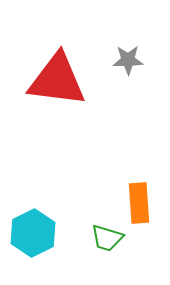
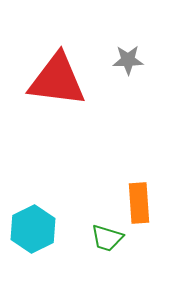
cyan hexagon: moved 4 px up
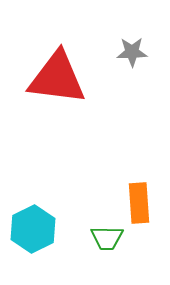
gray star: moved 4 px right, 8 px up
red triangle: moved 2 px up
green trapezoid: rotated 16 degrees counterclockwise
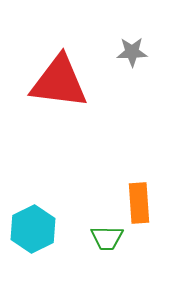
red triangle: moved 2 px right, 4 px down
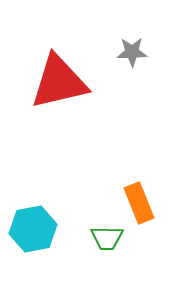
red triangle: rotated 20 degrees counterclockwise
orange rectangle: rotated 18 degrees counterclockwise
cyan hexagon: rotated 15 degrees clockwise
